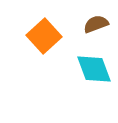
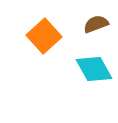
cyan diamond: rotated 9 degrees counterclockwise
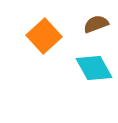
cyan diamond: moved 1 px up
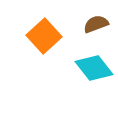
cyan diamond: rotated 9 degrees counterclockwise
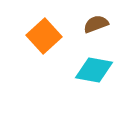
cyan diamond: moved 2 px down; rotated 42 degrees counterclockwise
